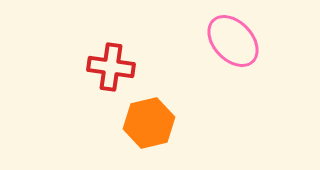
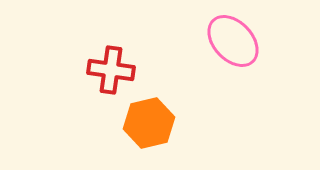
red cross: moved 3 px down
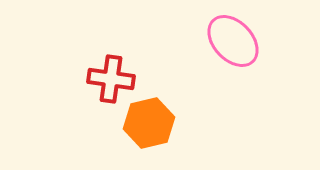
red cross: moved 9 px down
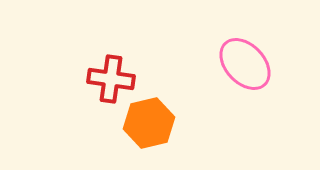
pink ellipse: moved 12 px right, 23 px down
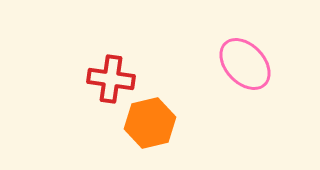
orange hexagon: moved 1 px right
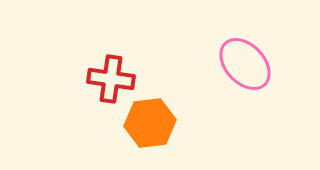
orange hexagon: rotated 6 degrees clockwise
